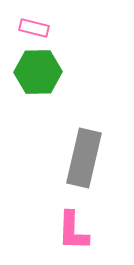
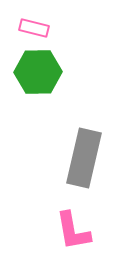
pink L-shape: rotated 12 degrees counterclockwise
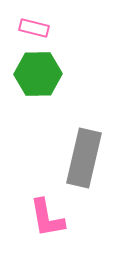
green hexagon: moved 2 px down
pink L-shape: moved 26 px left, 13 px up
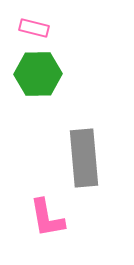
gray rectangle: rotated 18 degrees counterclockwise
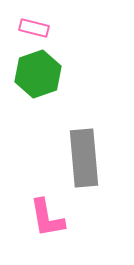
green hexagon: rotated 18 degrees counterclockwise
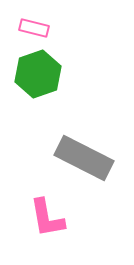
gray rectangle: rotated 58 degrees counterclockwise
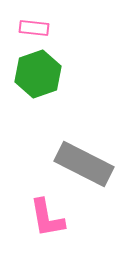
pink rectangle: rotated 8 degrees counterclockwise
gray rectangle: moved 6 px down
